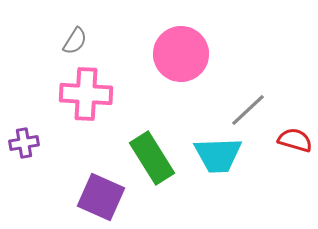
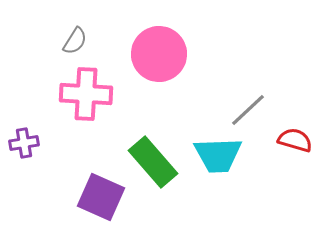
pink circle: moved 22 px left
green rectangle: moved 1 px right, 4 px down; rotated 9 degrees counterclockwise
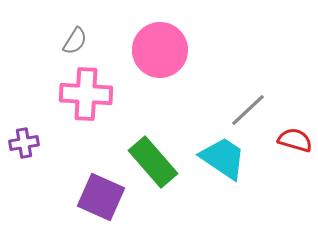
pink circle: moved 1 px right, 4 px up
cyan trapezoid: moved 5 px right, 3 px down; rotated 144 degrees counterclockwise
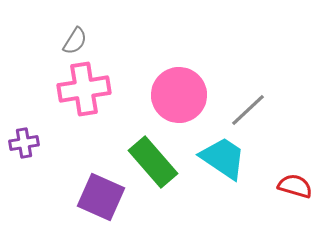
pink circle: moved 19 px right, 45 px down
pink cross: moved 2 px left, 5 px up; rotated 12 degrees counterclockwise
red semicircle: moved 46 px down
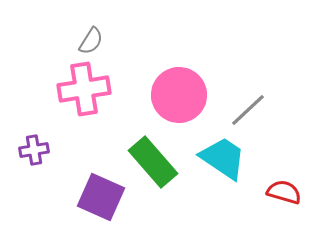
gray semicircle: moved 16 px right
purple cross: moved 10 px right, 7 px down
red semicircle: moved 11 px left, 6 px down
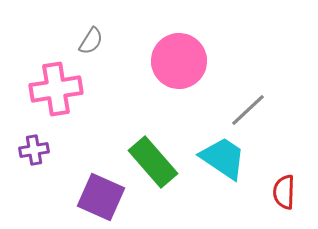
pink cross: moved 28 px left
pink circle: moved 34 px up
red semicircle: rotated 104 degrees counterclockwise
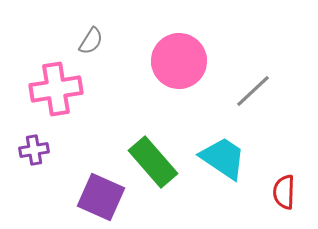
gray line: moved 5 px right, 19 px up
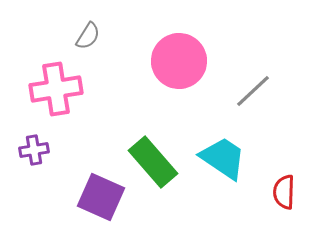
gray semicircle: moved 3 px left, 5 px up
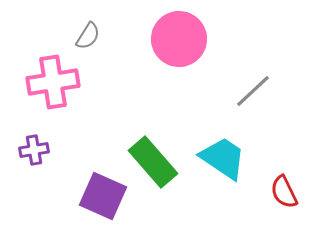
pink circle: moved 22 px up
pink cross: moved 3 px left, 7 px up
red semicircle: rotated 28 degrees counterclockwise
purple square: moved 2 px right, 1 px up
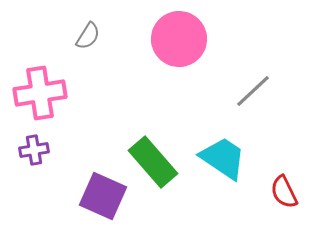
pink cross: moved 13 px left, 11 px down
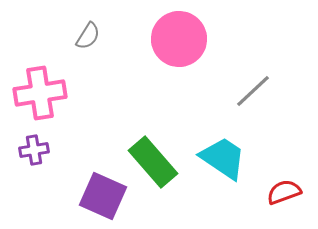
red semicircle: rotated 96 degrees clockwise
